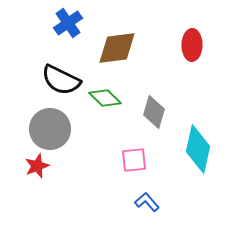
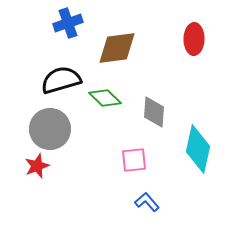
blue cross: rotated 16 degrees clockwise
red ellipse: moved 2 px right, 6 px up
black semicircle: rotated 138 degrees clockwise
gray diamond: rotated 12 degrees counterclockwise
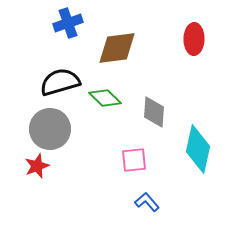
black semicircle: moved 1 px left, 2 px down
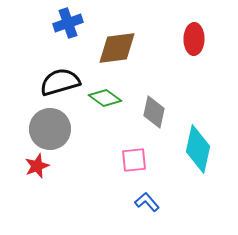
green diamond: rotated 8 degrees counterclockwise
gray diamond: rotated 8 degrees clockwise
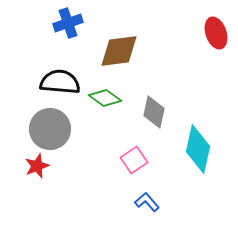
red ellipse: moved 22 px right, 6 px up; rotated 20 degrees counterclockwise
brown diamond: moved 2 px right, 3 px down
black semicircle: rotated 21 degrees clockwise
pink square: rotated 28 degrees counterclockwise
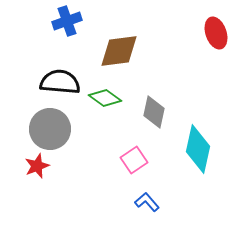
blue cross: moved 1 px left, 2 px up
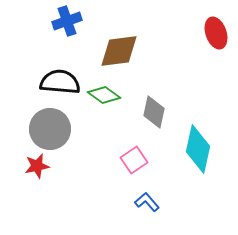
green diamond: moved 1 px left, 3 px up
red star: rotated 10 degrees clockwise
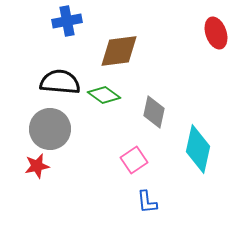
blue cross: rotated 8 degrees clockwise
blue L-shape: rotated 145 degrees counterclockwise
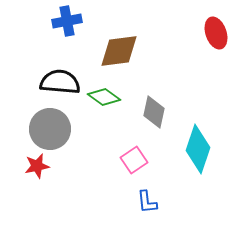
green diamond: moved 2 px down
cyan diamond: rotated 6 degrees clockwise
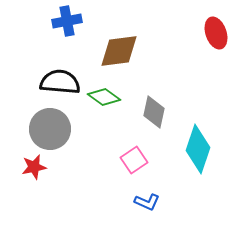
red star: moved 3 px left, 1 px down
blue L-shape: rotated 60 degrees counterclockwise
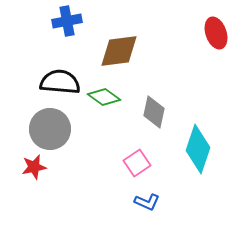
pink square: moved 3 px right, 3 px down
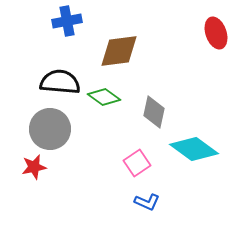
cyan diamond: moved 4 px left; rotated 72 degrees counterclockwise
